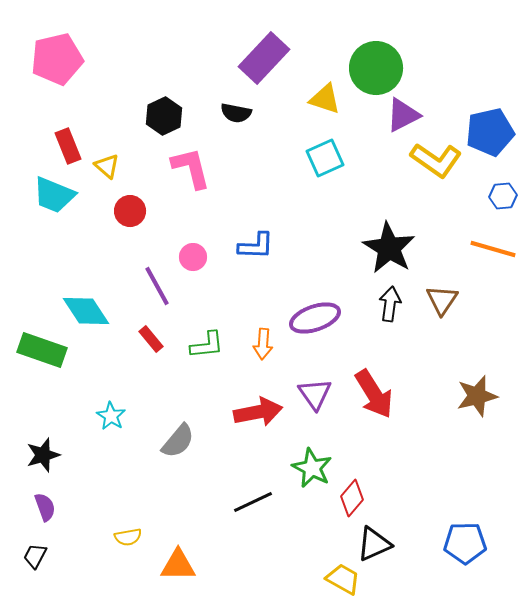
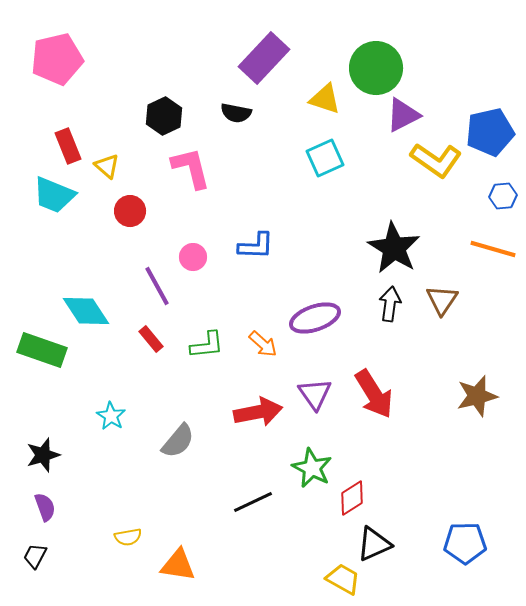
black star at (389, 248): moved 5 px right
orange arrow at (263, 344): rotated 52 degrees counterclockwise
red diamond at (352, 498): rotated 18 degrees clockwise
orange triangle at (178, 565): rotated 9 degrees clockwise
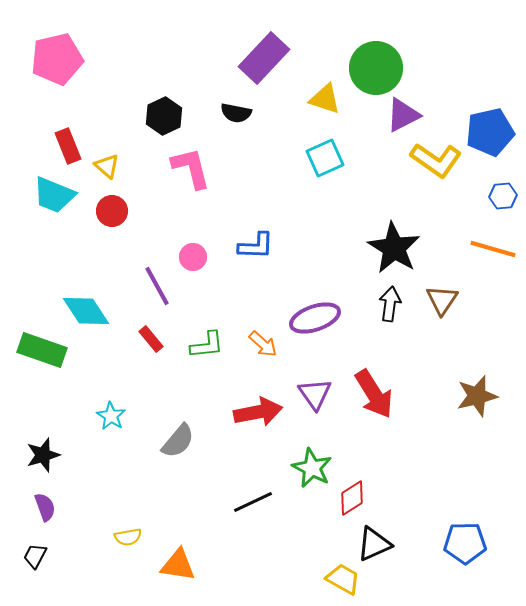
red circle at (130, 211): moved 18 px left
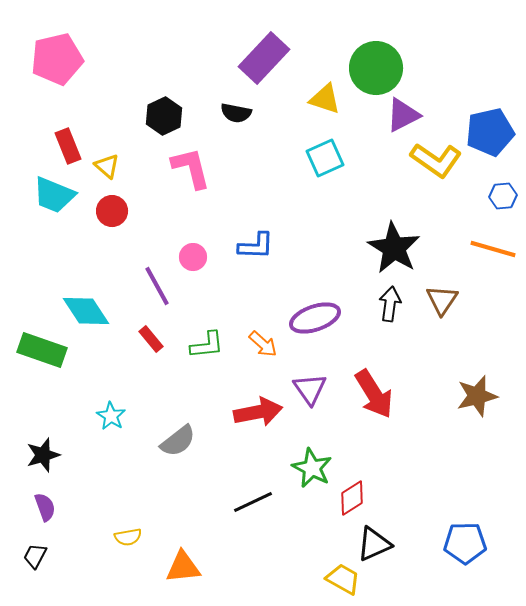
purple triangle at (315, 394): moved 5 px left, 5 px up
gray semicircle at (178, 441): rotated 12 degrees clockwise
orange triangle at (178, 565): moved 5 px right, 2 px down; rotated 15 degrees counterclockwise
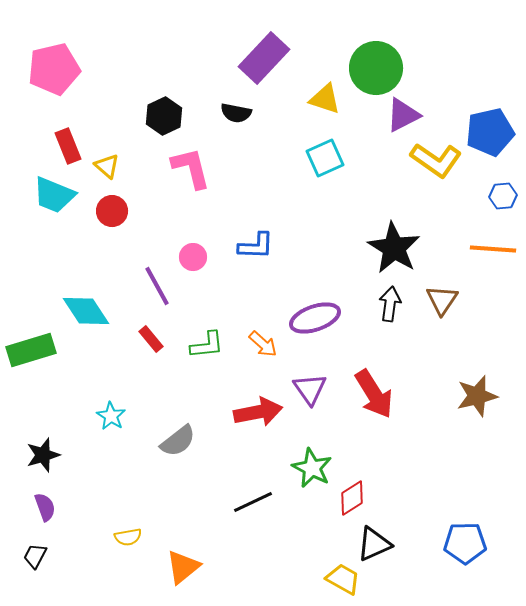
pink pentagon at (57, 59): moved 3 px left, 10 px down
orange line at (493, 249): rotated 12 degrees counterclockwise
green rectangle at (42, 350): moved 11 px left; rotated 36 degrees counterclockwise
orange triangle at (183, 567): rotated 33 degrees counterclockwise
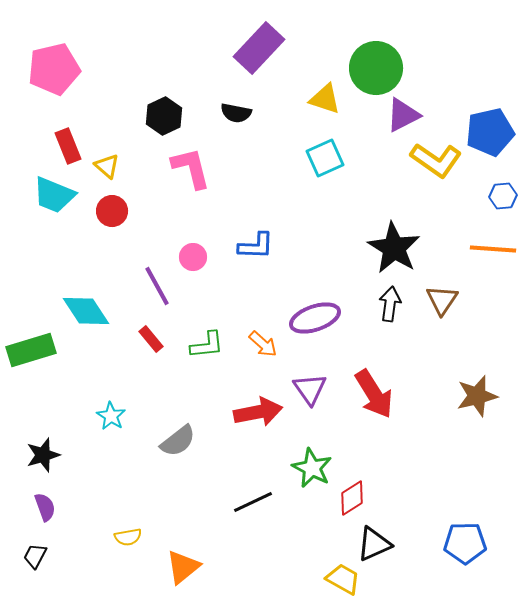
purple rectangle at (264, 58): moved 5 px left, 10 px up
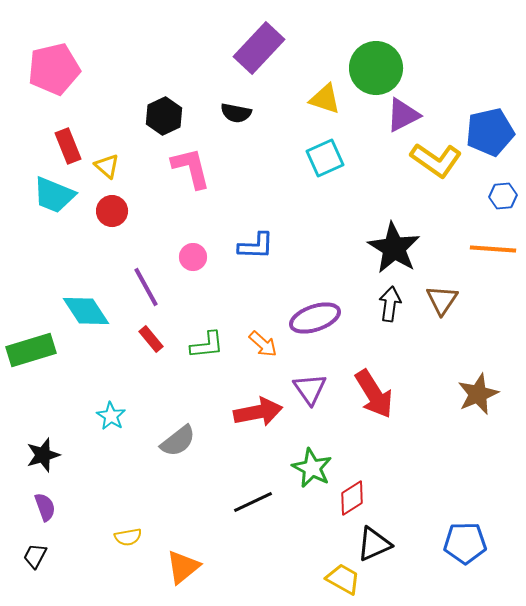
purple line at (157, 286): moved 11 px left, 1 px down
brown star at (477, 396): moved 1 px right, 2 px up; rotated 9 degrees counterclockwise
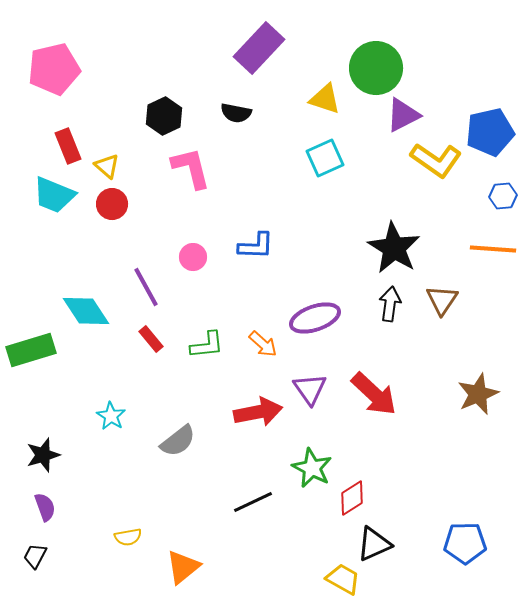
red circle at (112, 211): moved 7 px up
red arrow at (374, 394): rotated 15 degrees counterclockwise
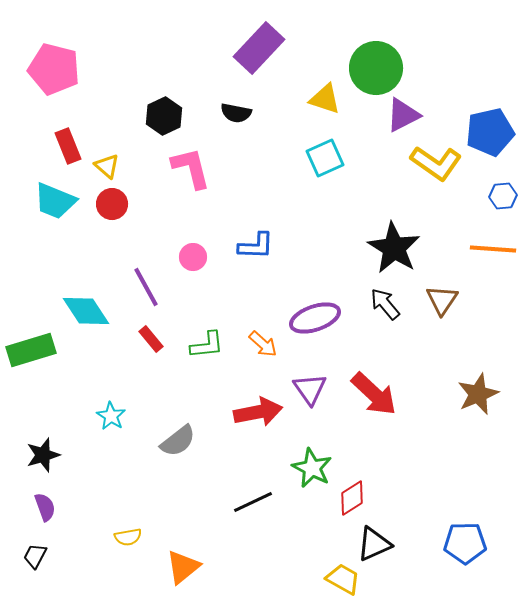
pink pentagon at (54, 69): rotated 27 degrees clockwise
yellow L-shape at (436, 160): moved 3 px down
cyan trapezoid at (54, 195): moved 1 px right, 6 px down
black arrow at (390, 304): moved 5 px left; rotated 48 degrees counterclockwise
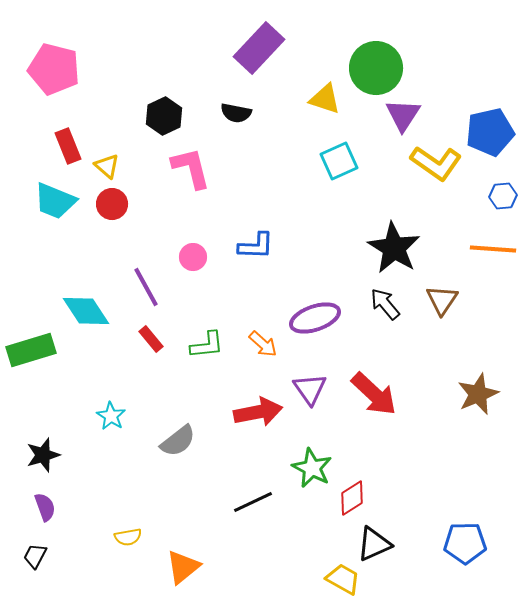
purple triangle at (403, 115): rotated 30 degrees counterclockwise
cyan square at (325, 158): moved 14 px right, 3 px down
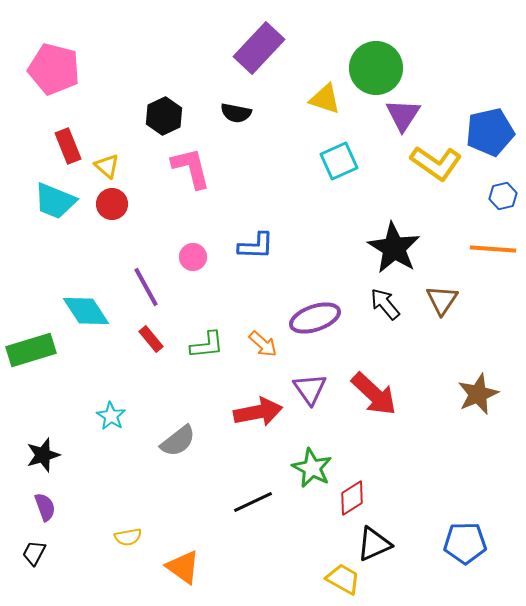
blue hexagon at (503, 196): rotated 8 degrees counterclockwise
black trapezoid at (35, 556): moved 1 px left, 3 px up
orange triangle at (183, 567): rotated 45 degrees counterclockwise
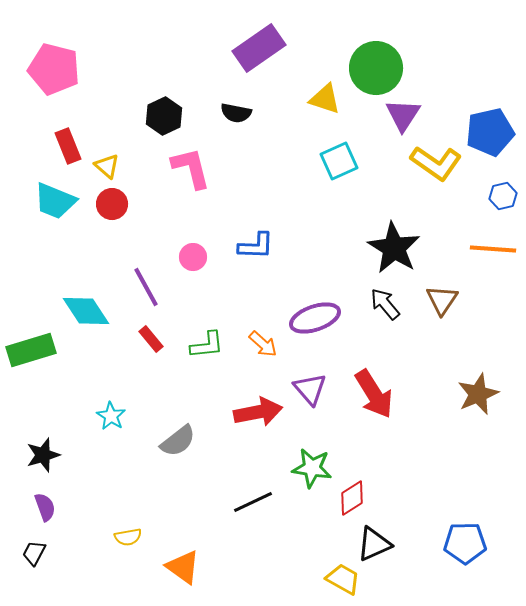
purple rectangle at (259, 48): rotated 12 degrees clockwise
purple triangle at (310, 389): rotated 6 degrees counterclockwise
red arrow at (374, 394): rotated 15 degrees clockwise
green star at (312, 468): rotated 18 degrees counterclockwise
